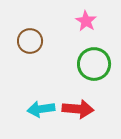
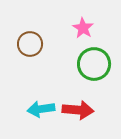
pink star: moved 3 px left, 7 px down
brown circle: moved 3 px down
red arrow: moved 1 px down
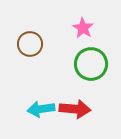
green circle: moved 3 px left
red arrow: moved 3 px left, 1 px up
